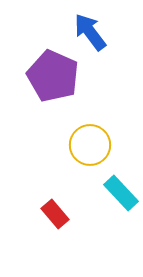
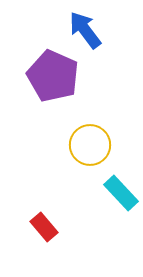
blue arrow: moved 5 px left, 2 px up
red rectangle: moved 11 px left, 13 px down
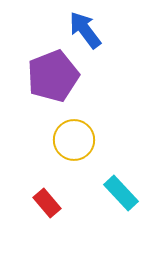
purple pentagon: rotated 27 degrees clockwise
yellow circle: moved 16 px left, 5 px up
red rectangle: moved 3 px right, 24 px up
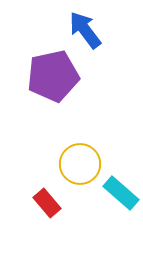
purple pentagon: rotated 9 degrees clockwise
yellow circle: moved 6 px right, 24 px down
cyan rectangle: rotated 6 degrees counterclockwise
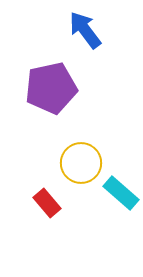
purple pentagon: moved 2 px left, 12 px down
yellow circle: moved 1 px right, 1 px up
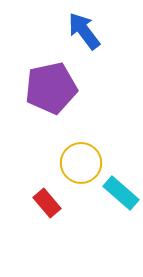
blue arrow: moved 1 px left, 1 px down
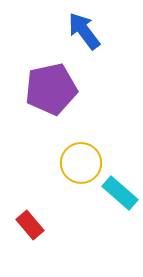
purple pentagon: moved 1 px down
cyan rectangle: moved 1 px left
red rectangle: moved 17 px left, 22 px down
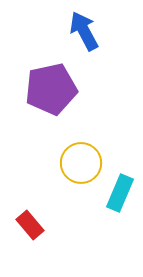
blue arrow: rotated 9 degrees clockwise
cyan rectangle: rotated 72 degrees clockwise
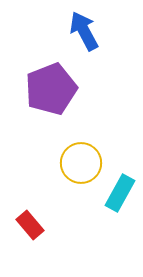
purple pentagon: rotated 9 degrees counterclockwise
cyan rectangle: rotated 6 degrees clockwise
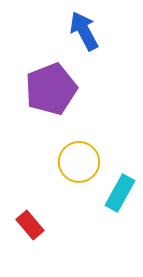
yellow circle: moved 2 px left, 1 px up
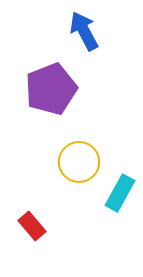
red rectangle: moved 2 px right, 1 px down
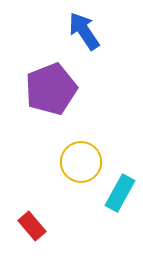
blue arrow: rotated 6 degrees counterclockwise
yellow circle: moved 2 px right
